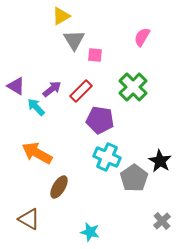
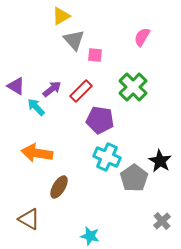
gray triangle: rotated 10 degrees counterclockwise
orange arrow: rotated 20 degrees counterclockwise
cyan star: moved 4 px down
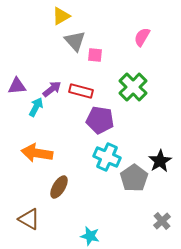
gray triangle: moved 1 px right, 1 px down
purple triangle: moved 1 px right; rotated 36 degrees counterclockwise
red rectangle: rotated 60 degrees clockwise
cyan arrow: rotated 72 degrees clockwise
black star: rotated 10 degrees clockwise
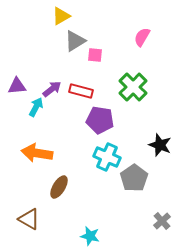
gray triangle: rotated 40 degrees clockwise
black star: moved 16 px up; rotated 20 degrees counterclockwise
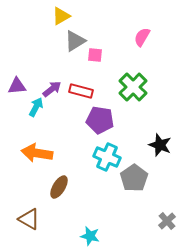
gray cross: moved 5 px right
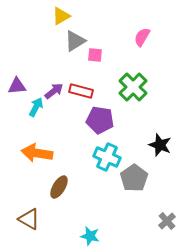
purple arrow: moved 2 px right, 2 px down
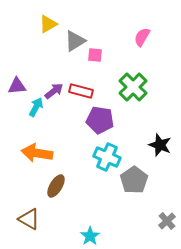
yellow triangle: moved 13 px left, 8 px down
gray pentagon: moved 2 px down
brown ellipse: moved 3 px left, 1 px up
cyan star: rotated 24 degrees clockwise
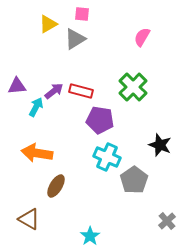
gray triangle: moved 2 px up
pink square: moved 13 px left, 41 px up
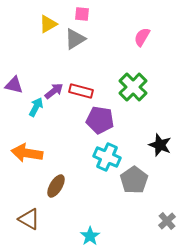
purple triangle: moved 3 px left, 1 px up; rotated 18 degrees clockwise
orange arrow: moved 10 px left
